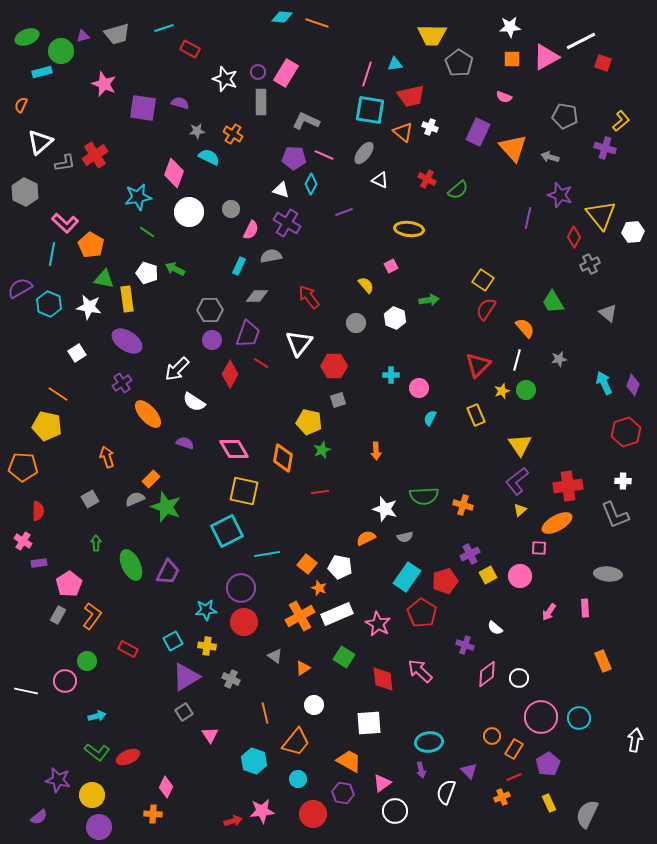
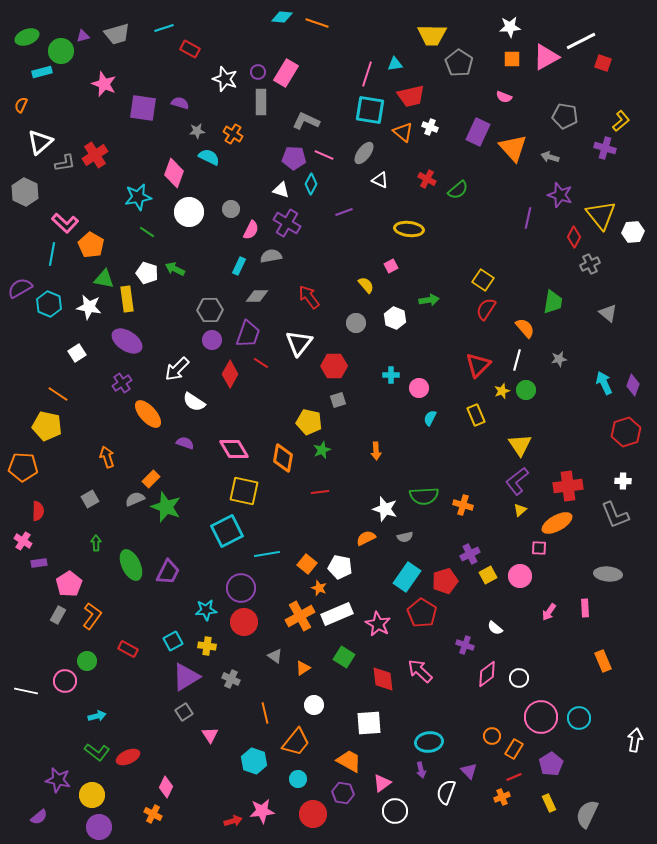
green trapezoid at (553, 302): rotated 140 degrees counterclockwise
purple pentagon at (548, 764): moved 3 px right
orange cross at (153, 814): rotated 24 degrees clockwise
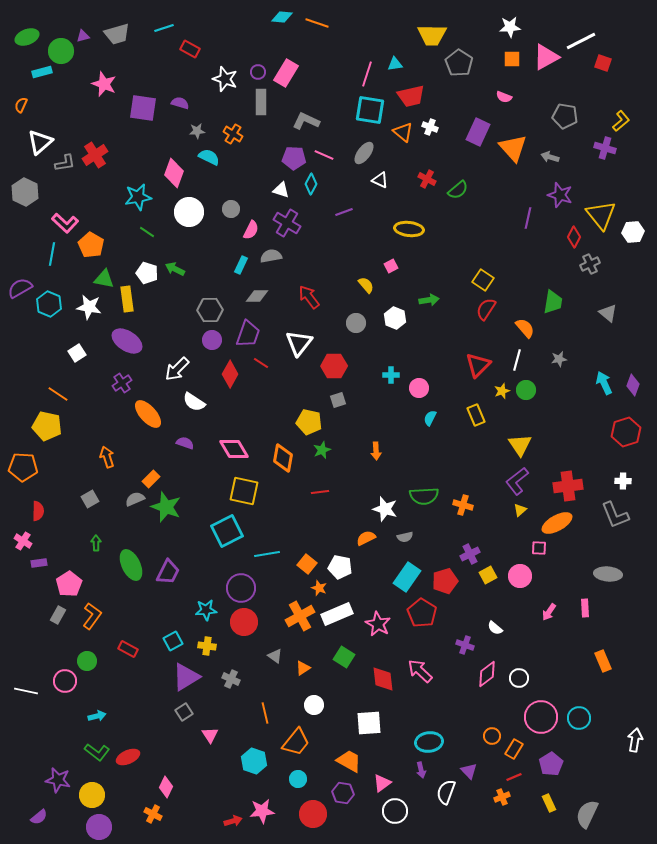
cyan rectangle at (239, 266): moved 2 px right, 1 px up
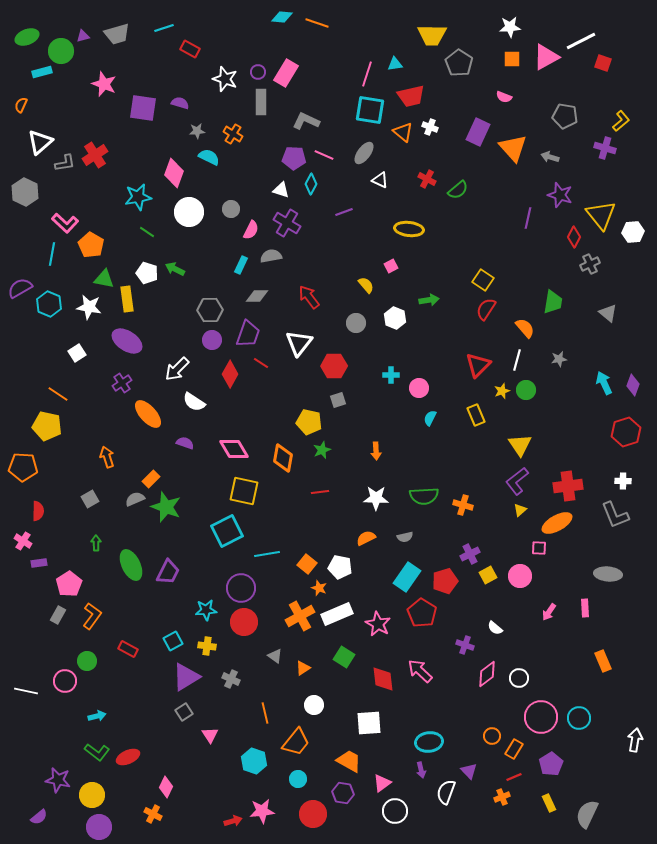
white star at (385, 509): moved 9 px left, 11 px up; rotated 15 degrees counterclockwise
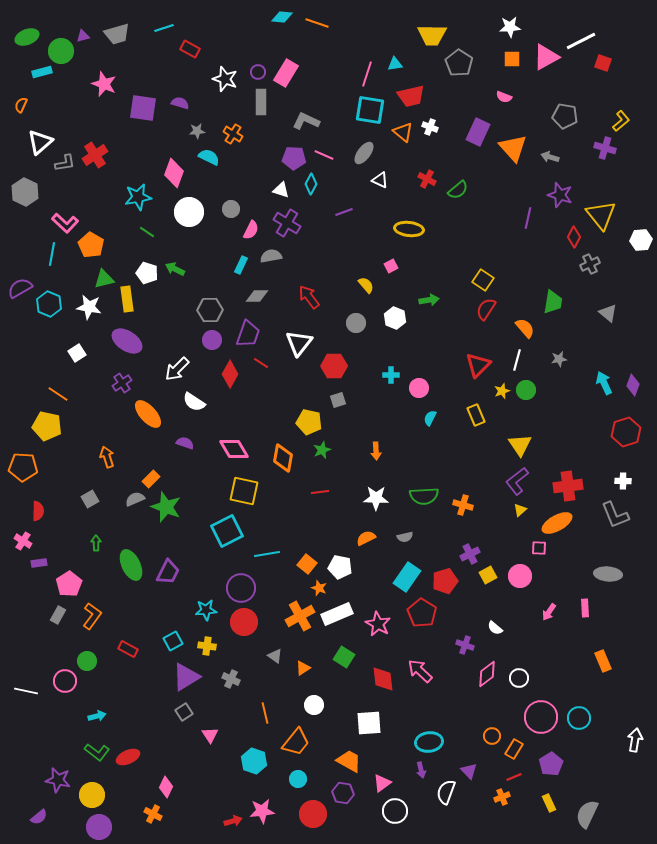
white hexagon at (633, 232): moved 8 px right, 8 px down
green triangle at (104, 279): rotated 25 degrees counterclockwise
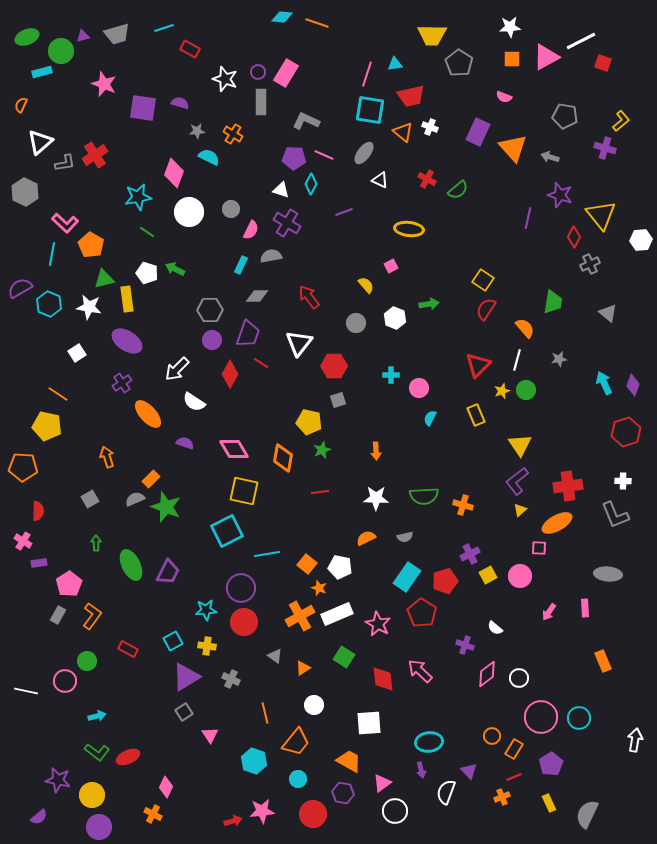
green arrow at (429, 300): moved 4 px down
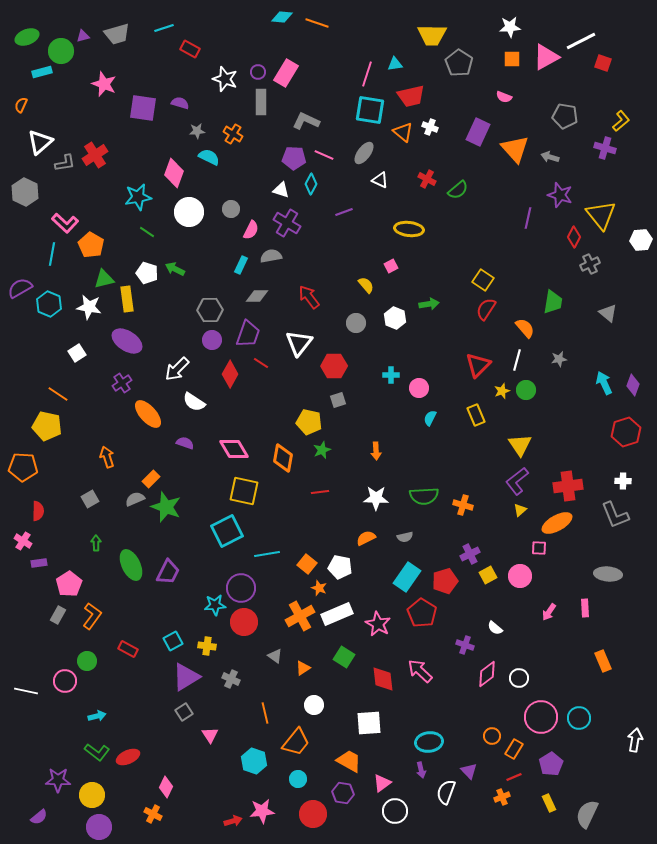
orange triangle at (513, 148): moved 2 px right, 1 px down
cyan star at (206, 610): moved 9 px right, 5 px up
purple star at (58, 780): rotated 10 degrees counterclockwise
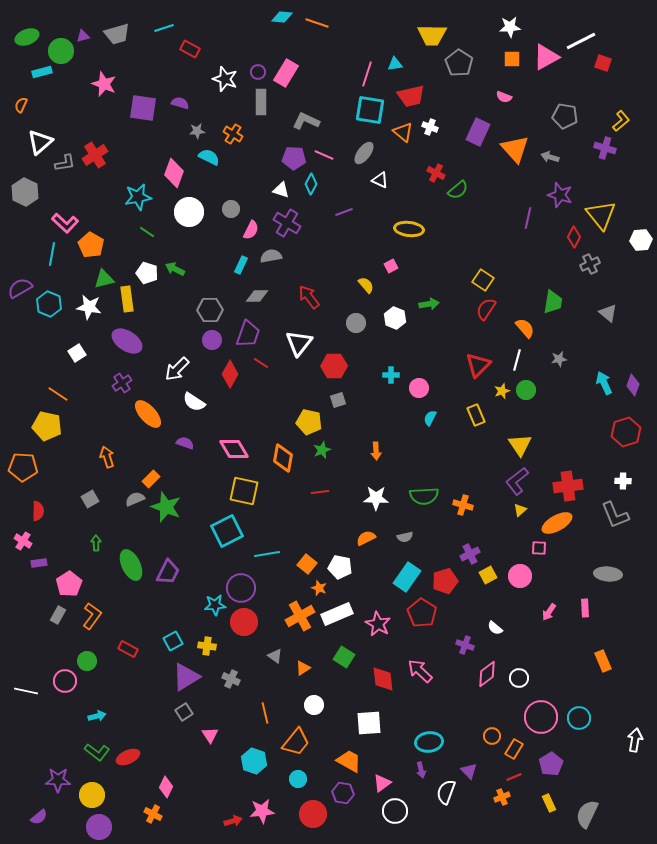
red cross at (427, 179): moved 9 px right, 6 px up
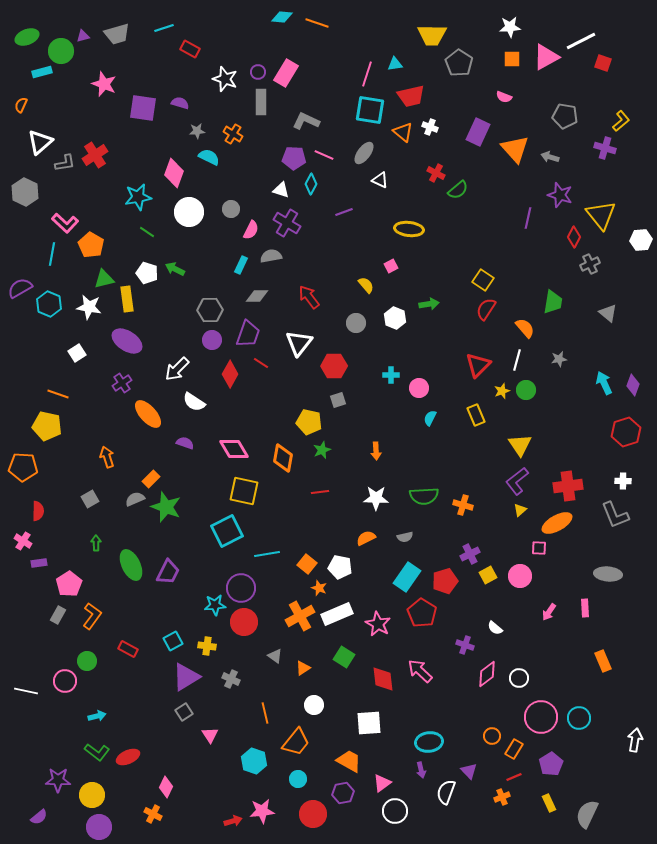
orange line at (58, 394): rotated 15 degrees counterclockwise
purple hexagon at (343, 793): rotated 20 degrees counterclockwise
